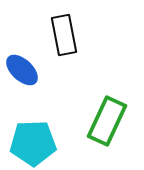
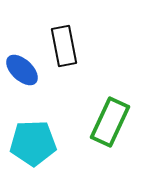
black rectangle: moved 11 px down
green rectangle: moved 3 px right, 1 px down
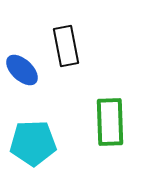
black rectangle: moved 2 px right
green rectangle: rotated 27 degrees counterclockwise
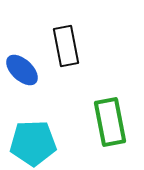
green rectangle: rotated 9 degrees counterclockwise
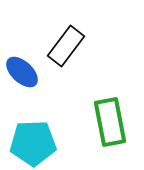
black rectangle: rotated 48 degrees clockwise
blue ellipse: moved 2 px down
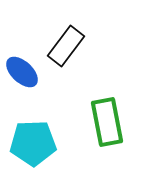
green rectangle: moved 3 px left
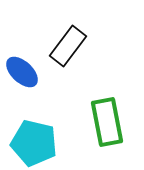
black rectangle: moved 2 px right
cyan pentagon: moved 1 px right; rotated 15 degrees clockwise
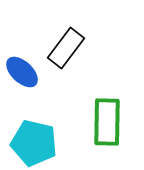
black rectangle: moved 2 px left, 2 px down
green rectangle: rotated 12 degrees clockwise
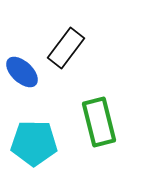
green rectangle: moved 8 px left; rotated 15 degrees counterclockwise
cyan pentagon: rotated 12 degrees counterclockwise
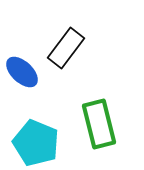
green rectangle: moved 2 px down
cyan pentagon: moved 2 px right; rotated 21 degrees clockwise
